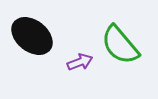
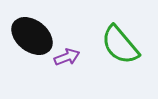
purple arrow: moved 13 px left, 5 px up
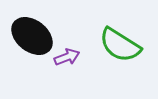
green semicircle: rotated 18 degrees counterclockwise
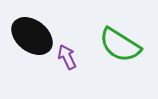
purple arrow: rotated 95 degrees counterclockwise
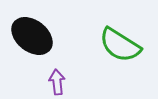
purple arrow: moved 10 px left, 25 px down; rotated 20 degrees clockwise
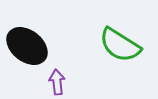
black ellipse: moved 5 px left, 10 px down
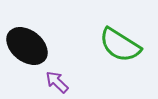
purple arrow: rotated 40 degrees counterclockwise
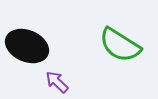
black ellipse: rotated 15 degrees counterclockwise
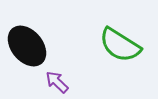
black ellipse: rotated 27 degrees clockwise
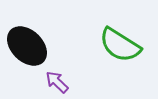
black ellipse: rotated 6 degrees counterclockwise
